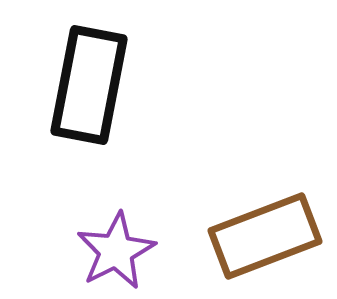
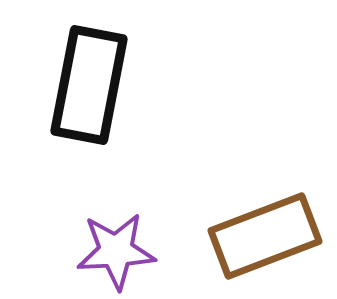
purple star: rotated 24 degrees clockwise
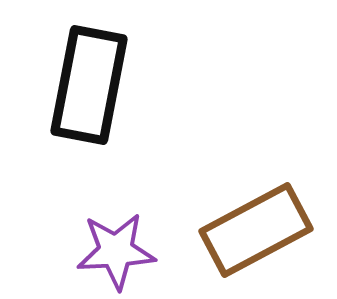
brown rectangle: moved 9 px left, 6 px up; rotated 7 degrees counterclockwise
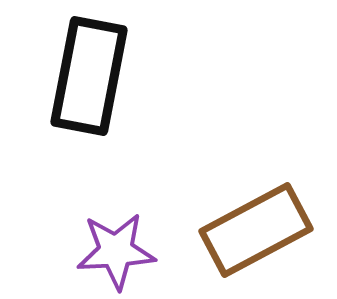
black rectangle: moved 9 px up
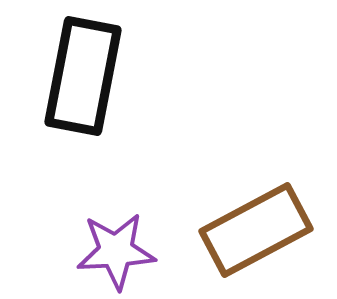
black rectangle: moved 6 px left
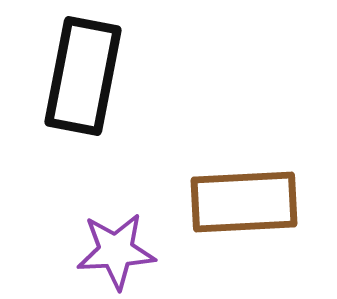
brown rectangle: moved 12 px left, 28 px up; rotated 25 degrees clockwise
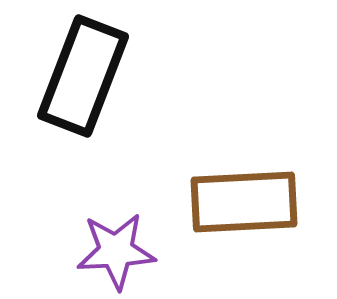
black rectangle: rotated 10 degrees clockwise
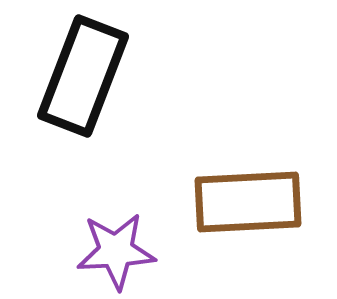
brown rectangle: moved 4 px right
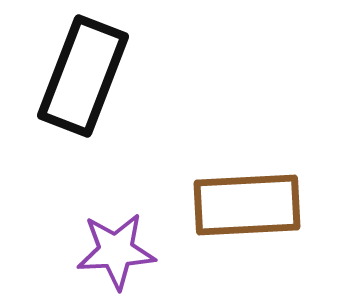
brown rectangle: moved 1 px left, 3 px down
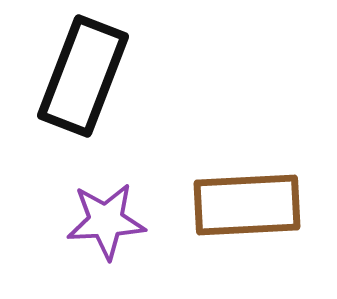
purple star: moved 10 px left, 30 px up
